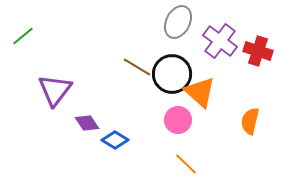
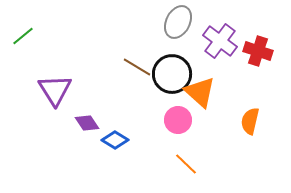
purple triangle: rotated 9 degrees counterclockwise
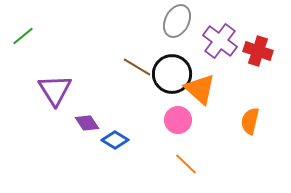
gray ellipse: moved 1 px left, 1 px up
orange triangle: moved 3 px up
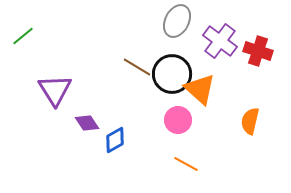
blue diamond: rotated 60 degrees counterclockwise
orange line: rotated 15 degrees counterclockwise
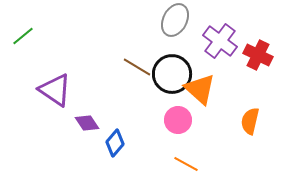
gray ellipse: moved 2 px left, 1 px up
red cross: moved 4 px down; rotated 8 degrees clockwise
purple triangle: rotated 24 degrees counterclockwise
blue diamond: moved 3 px down; rotated 20 degrees counterclockwise
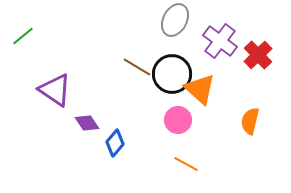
red cross: rotated 20 degrees clockwise
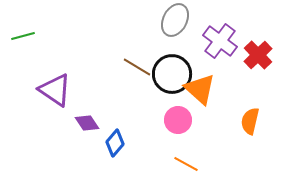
green line: rotated 25 degrees clockwise
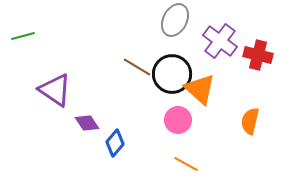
red cross: rotated 32 degrees counterclockwise
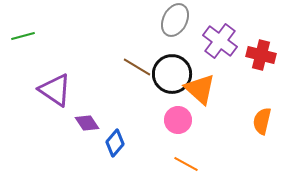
red cross: moved 3 px right
orange semicircle: moved 12 px right
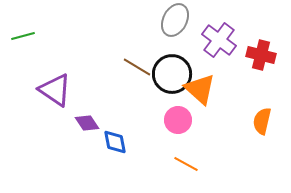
purple cross: moved 1 px left, 1 px up
blue diamond: moved 1 px up; rotated 52 degrees counterclockwise
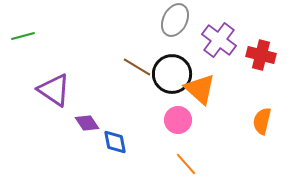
purple triangle: moved 1 px left
orange line: rotated 20 degrees clockwise
